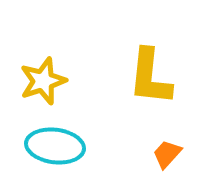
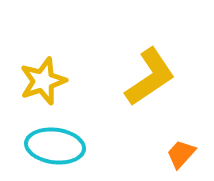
yellow L-shape: rotated 130 degrees counterclockwise
orange trapezoid: moved 14 px right
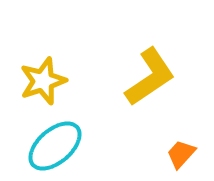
cyan ellipse: rotated 48 degrees counterclockwise
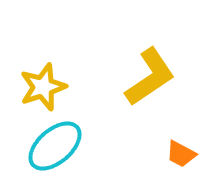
yellow star: moved 6 px down
orange trapezoid: rotated 104 degrees counterclockwise
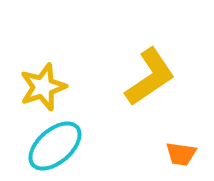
orange trapezoid: rotated 20 degrees counterclockwise
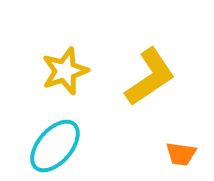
yellow star: moved 22 px right, 16 px up
cyan ellipse: rotated 8 degrees counterclockwise
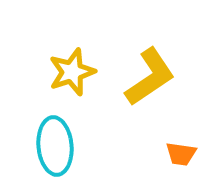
yellow star: moved 7 px right, 1 px down
cyan ellipse: rotated 46 degrees counterclockwise
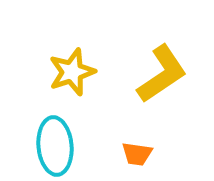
yellow L-shape: moved 12 px right, 3 px up
orange trapezoid: moved 44 px left
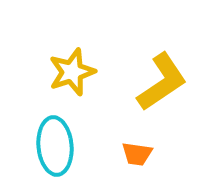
yellow L-shape: moved 8 px down
